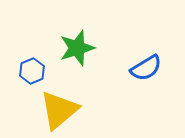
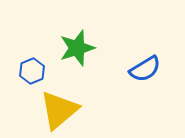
blue semicircle: moved 1 px left, 1 px down
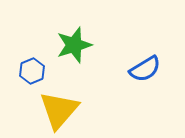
green star: moved 3 px left, 3 px up
yellow triangle: rotated 9 degrees counterclockwise
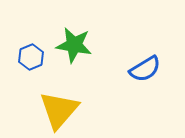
green star: rotated 27 degrees clockwise
blue hexagon: moved 1 px left, 14 px up
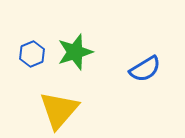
green star: moved 1 px right, 7 px down; rotated 27 degrees counterclockwise
blue hexagon: moved 1 px right, 3 px up
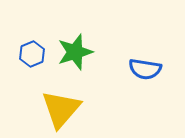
blue semicircle: rotated 40 degrees clockwise
yellow triangle: moved 2 px right, 1 px up
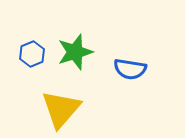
blue semicircle: moved 15 px left
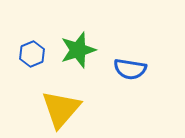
green star: moved 3 px right, 2 px up
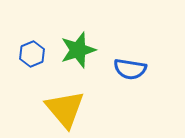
yellow triangle: moved 4 px right; rotated 21 degrees counterclockwise
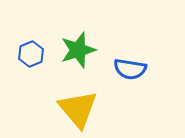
blue hexagon: moved 1 px left
yellow triangle: moved 13 px right
